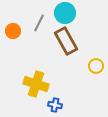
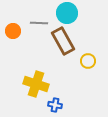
cyan circle: moved 2 px right
gray line: rotated 66 degrees clockwise
brown rectangle: moved 3 px left
yellow circle: moved 8 px left, 5 px up
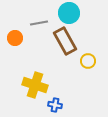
cyan circle: moved 2 px right
gray line: rotated 12 degrees counterclockwise
orange circle: moved 2 px right, 7 px down
brown rectangle: moved 2 px right
yellow cross: moved 1 px left, 1 px down
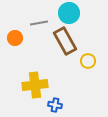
yellow cross: rotated 25 degrees counterclockwise
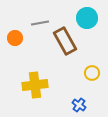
cyan circle: moved 18 px right, 5 px down
gray line: moved 1 px right
yellow circle: moved 4 px right, 12 px down
blue cross: moved 24 px right; rotated 24 degrees clockwise
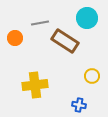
brown rectangle: rotated 28 degrees counterclockwise
yellow circle: moved 3 px down
blue cross: rotated 24 degrees counterclockwise
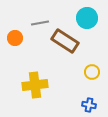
yellow circle: moved 4 px up
blue cross: moved 10 px right
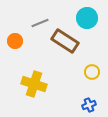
gray line: rotated 12 degrees counterclockwise
orange circle: moved 3 px down
yellow cross: moved 1 px left, 1 px up; rotated 25 degrees clockwise
blue cross: rotated 32 degrees counterclockwise
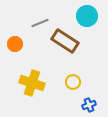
cyan circle: moved 2 px up
orange circle: moved 3 px down
yellow circle: moved 19 px left, 10 px down
yellow cross: moved 2 px left, 1 px up
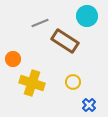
orange circle: moved 2 px left, 15 px down
blue cross: rotated 24 degrees counterclockwise
